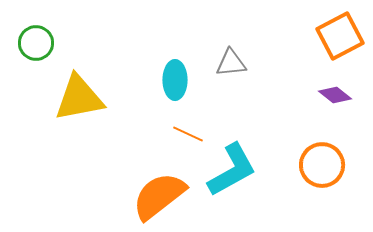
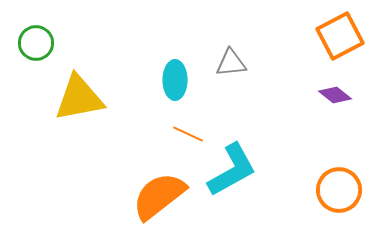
orange circle: moved 17 px right, 25 px down
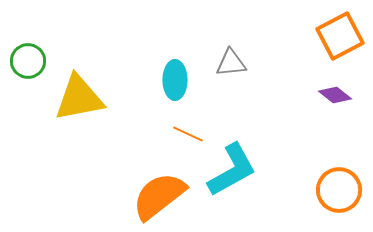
green circle: moved 8 px left, 18 px down
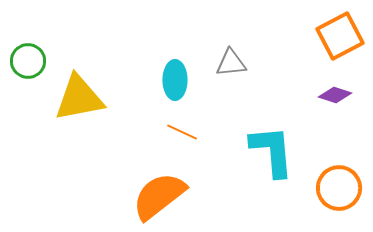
purple diamond: rotated 20 degrees counterclockwise
orange line: moved 6 px left, 2 px up
cyan L-shape: moved 40 px right, 19 px up; rotated 66 degrees counterclockwise
orange circle: moved 2 px up
